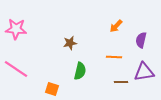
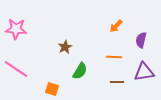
brown star: moved 5 px left, 4 px down; rotated 16 degrees counterclockwise
green semicircle: rotated 18 degrees clockwise
brown line: moved 4 px left
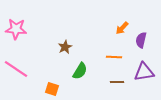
orange arrow: moved 6 px right, 2 px down
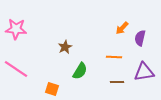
purple semicircle: moved 1 px left, 2 px up
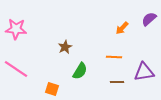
purple semicircle: moved 9 px right, 19 px up; rotated 35 degrees clockwise
